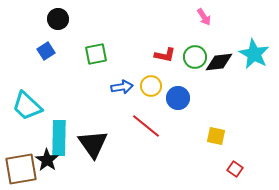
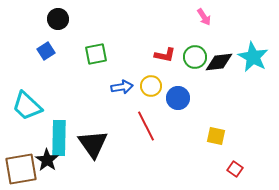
cyan star: moved 1 px left, 3 px down
red line: rotated 24 degrees clockwise
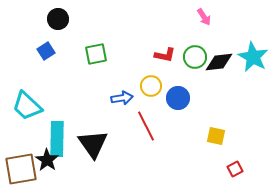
blue arrow: moved 11 px down
cyan rectangle: moved 2 px left, 1 px down
red square: rotated 28 degrees clockwise
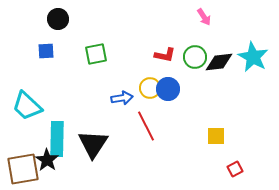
blue square: rotated 30 degrees clockwise
yellow circle: moved 1 px left, 2 px down
blue circle: moved 10 px left, 9 px up
yellow square: rotated 12 degrees counterclockwise
black triangle: rotated 8 degrees clockwise
brown square: moved 2 px right
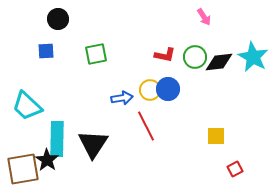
yellow circle: moved 2 px down
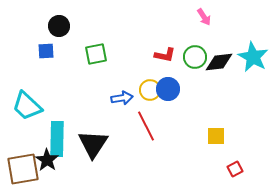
black circle: moved 1 px right, 7 px down
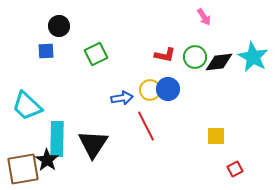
green square: rotated 15 degrees counterclockwise
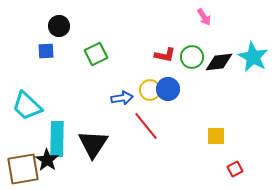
green circle: moved 3 px left
red line: rotated 12 degrees counterclockwise
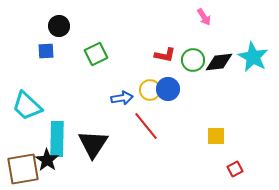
green circle: moved 1 px right, 3 px down
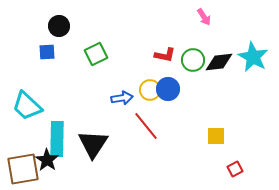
blue square: moved 1 px right, 1 px down
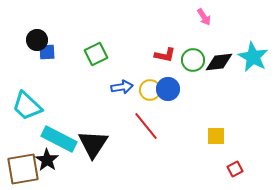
black circle: moved 22 px left, 14 px down
blue arrow: moved 11 px up
cyan rectangle: moved 2 px right; rotated 64 degrees counterclockwise
